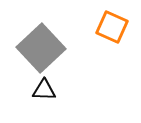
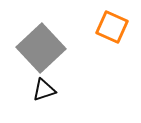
black triangle: rotated 20 degrees counterclockwise
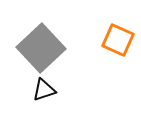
orange square: moved 6 px right, 13 px down
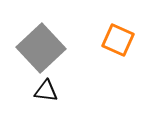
black triangle: moved 2 px right, 1 px down; rotated 25 degrees clockwise
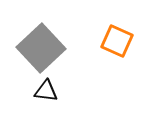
orange square: moved 1 px left, 1 px down
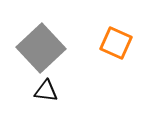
orange square: moved 1 px left, 2 px down
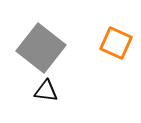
gray square: rotated 9 degrees counterclockwise
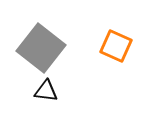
orange square: moved 3 px down
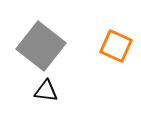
gray square: moved 2 px up
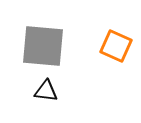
gray square: moved 2 px right; rotated 33 degrees counterclockwise
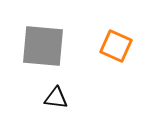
black triangle: moved 10 px right, 7 px down
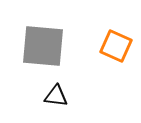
black triangle: moved 2 px up
